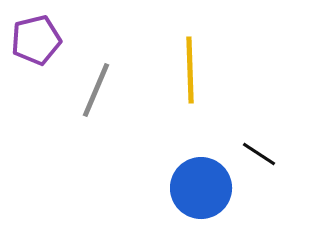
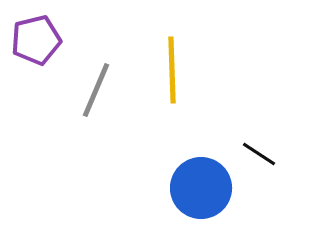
yellow line: moved 18 px left
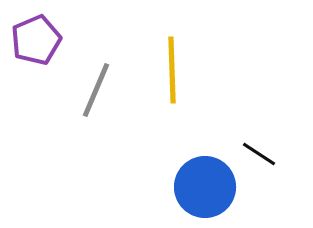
purple pentagon: rotated 9 degrees counterclockwise
blue circle: moved 4 px right, 1 px up
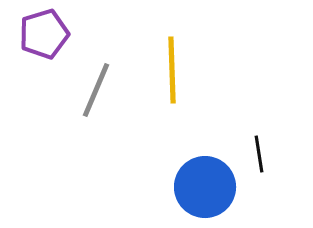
purple pentagon: moved 8 px right, 6 px up; rotated 6 degrees clockwise
black line: rotated 48 degrees clockwise
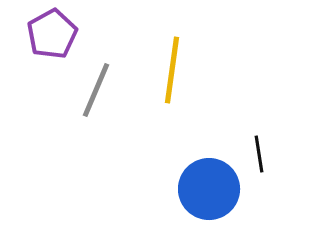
purple pentagon: moved 8 px right; rotated 12 degrees counterclockwise
yellow line: rotated 10 degrees clockwise
blue circle: moved 4 px right, 2 px down
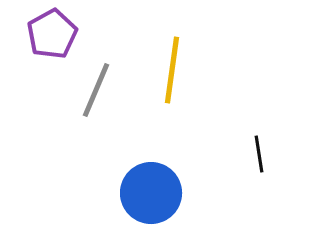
blue circle: moved 58 px left, 4 px down
